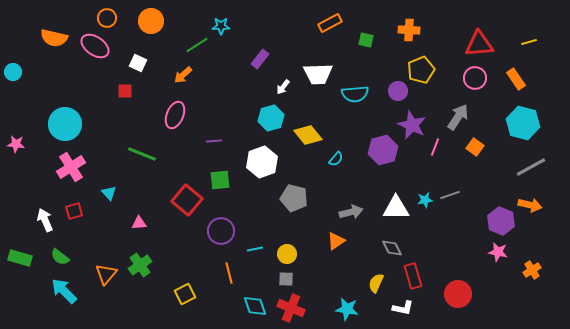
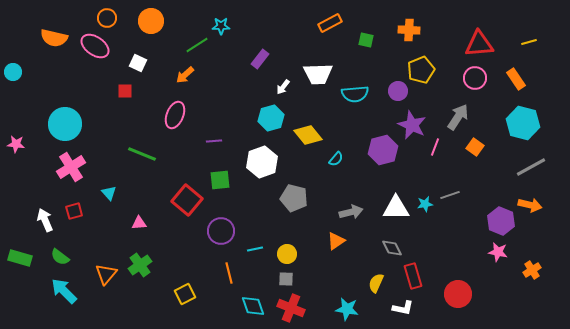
orange arrow at (183, 75): moved 2 px right
cyan star at (425, 200): moved 4 px down
cyan diamond at (255, 306): moved 2 px left
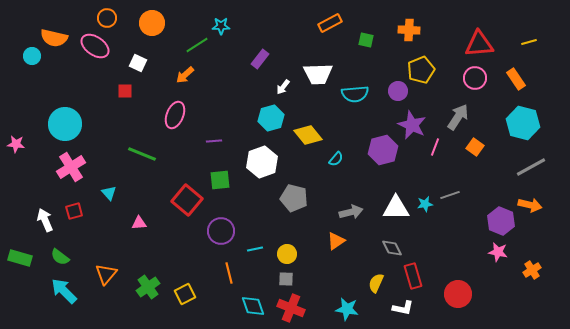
orange circle at (151, 21): moved 1 px right, 2 px down
cyan circle at (13, 72): moved 19 px right, 16 px up
green cross at (140, 265): moved 8 px right, 22 px down
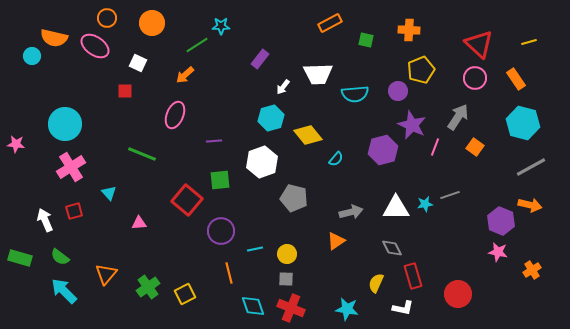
red triangle at (479, 44): rotated 48 degrees clockwise
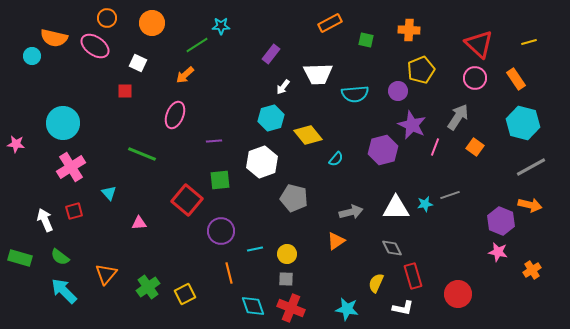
purple rectangle at (260, 59): moved 11 px right, 5 px up
cyan circle at (65, 124): moved 2 px left, 1 px up
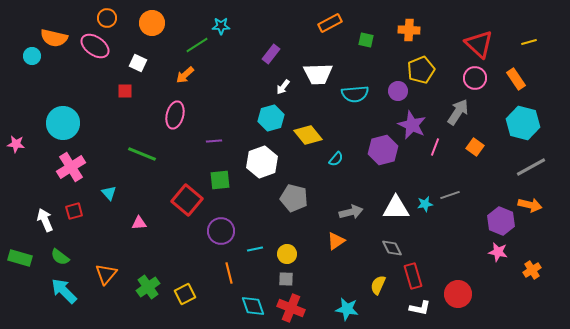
pink ellipse at (175, 115): rotated 8 degrees counterclockwise
gray arrow at (458, 117): moved 5 px up
yellow semicircle at (376, 283): moved 2 px right, 2 px down
white L-shape at (403, 308): moved 17 px right
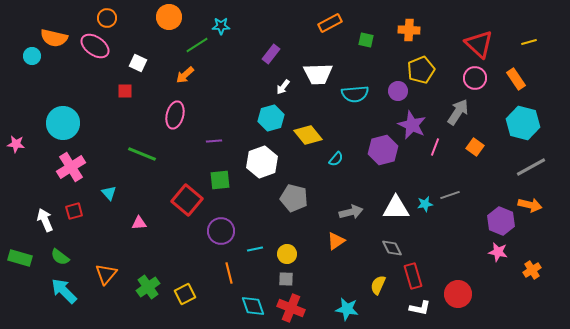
orange circle at (152, 23): moved 17 px right, 6 px up
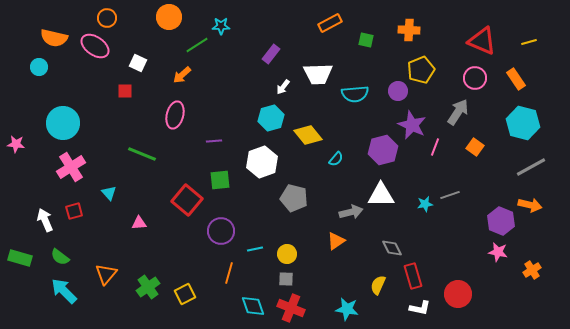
red triangle at (479, 44): moved 3 px right, 3 px up; rotated 20 degrees counterclockwise
cyan circle at (32, 56): moved 7 px right, 11 px down
orange arrow at (185, 75): moved 3 px left
white triangle at (396, 208): moved 15 px left, 13 px up
orange line at (229, 273): rotated 30 degrees clockwise
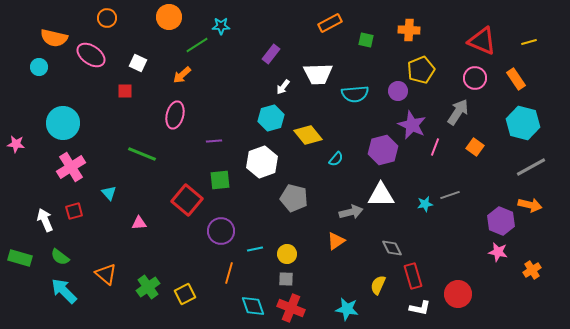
pink ellipse at (95, 46): moved 4 px left, 9 px down
orange triangle at (106, 274): rotated 30 degrees counterclockwise
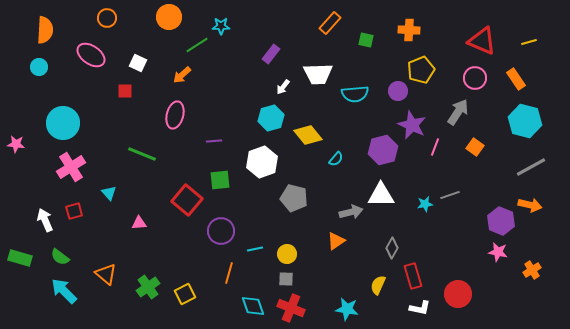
orange rectangle at (330, 23): rotated 20 degrees counterclockwise
orange semicircle at (54, 38): moved 9 px left, 8 px up; rotated 100 degrees counterclockwise
cyan hexagon at (523, 123): moved 2 px right, 2 px up
gray diamond at (392, 248): rotated 55 degrees clockwise
